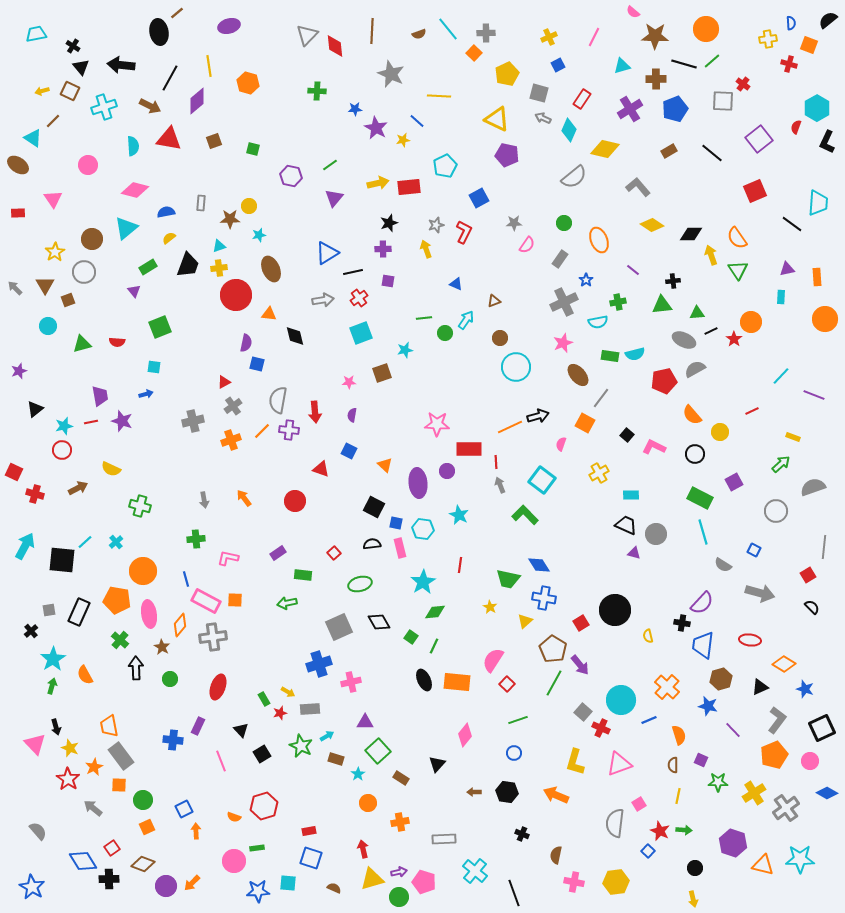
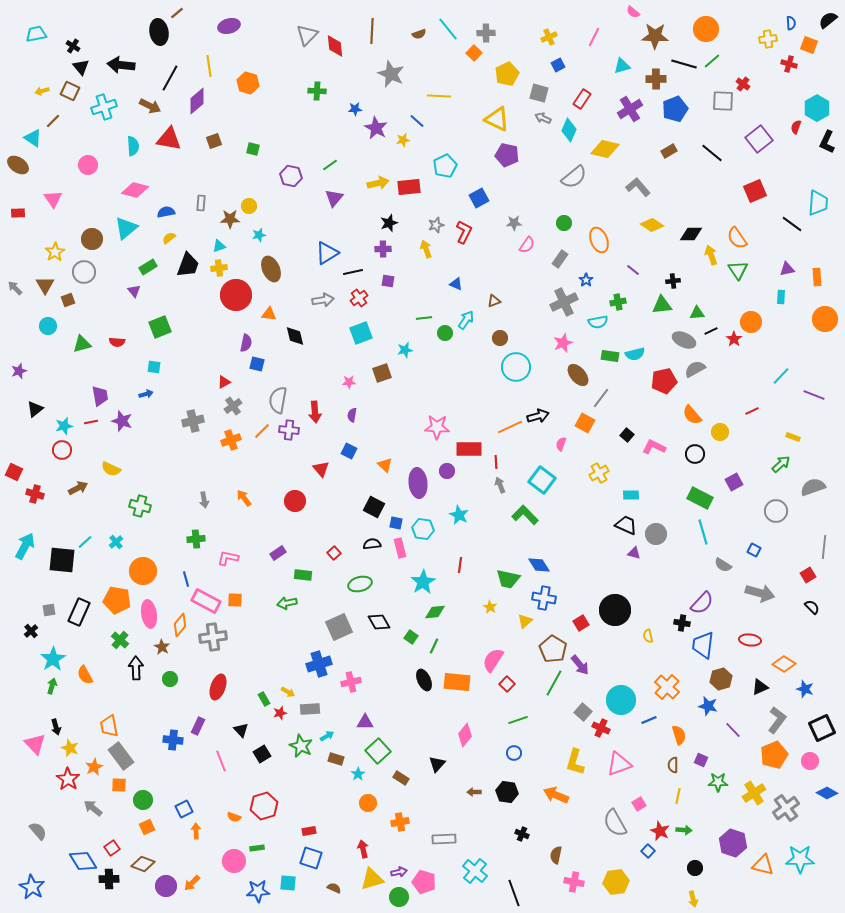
pink star at (437, 424): moved 3 px down
red triangle at (321, 469): rotated 30 degrees clockwise
gray semicircle at (615, 823): rotated 36 degrees counterclockwise
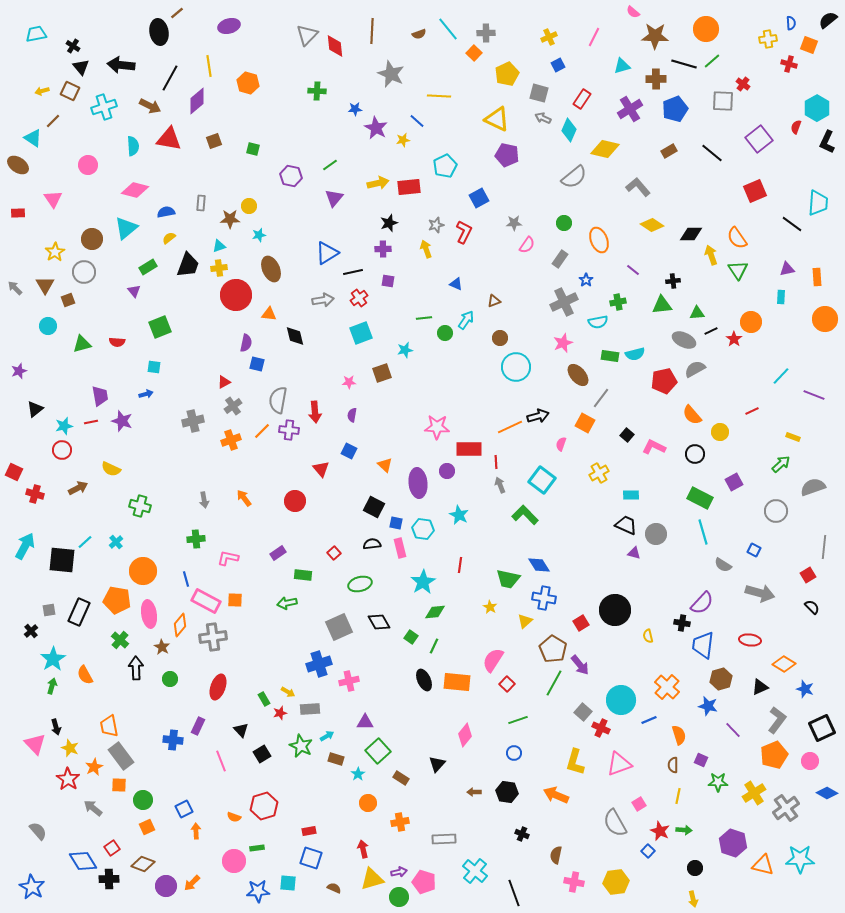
pink cross at (351, 682): moved 2 px left, 1 px up
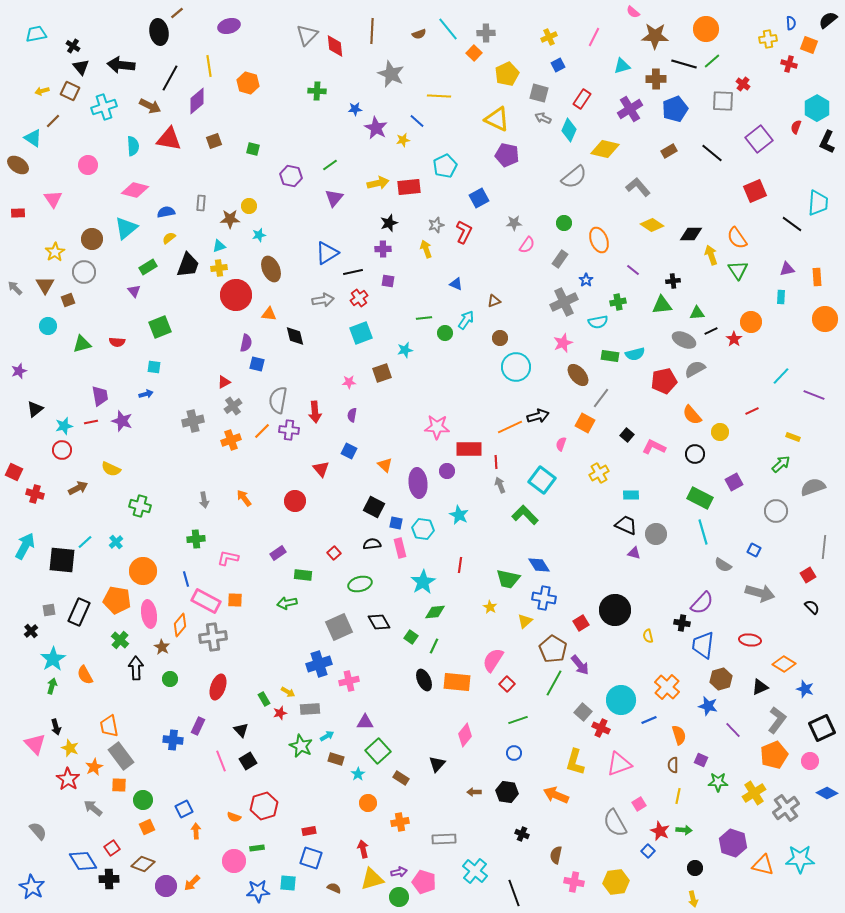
black square at (262, 754): moved 14 px left, 7 px down
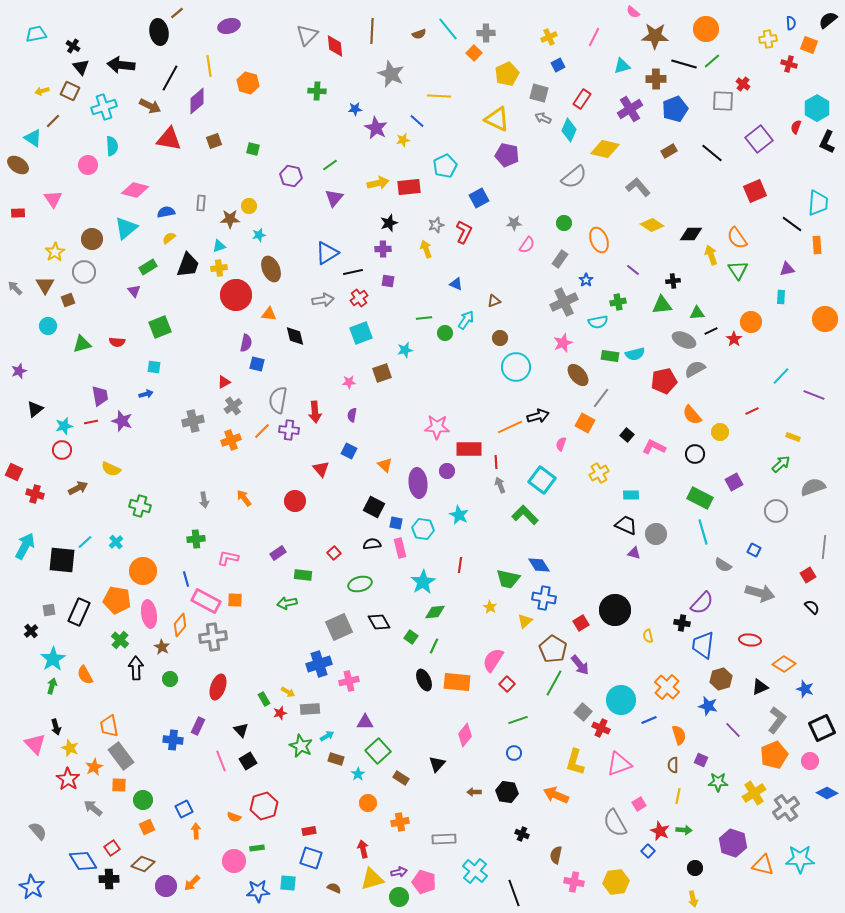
cyan semicircle at (133, 146): moved 21 px left
orange rectangle at (817, 277): moved 32 px up
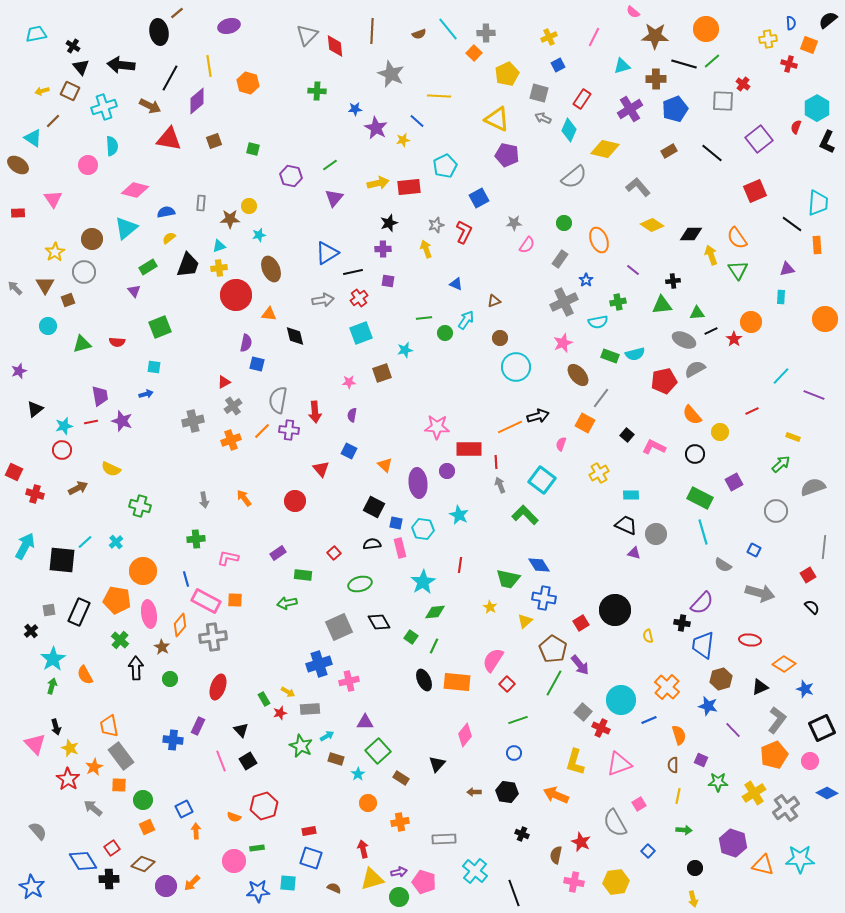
green rectangle at (610, 356): rotated 12 degrees clockwise
red star at (660, 831): moved 79 px left, 11 px down
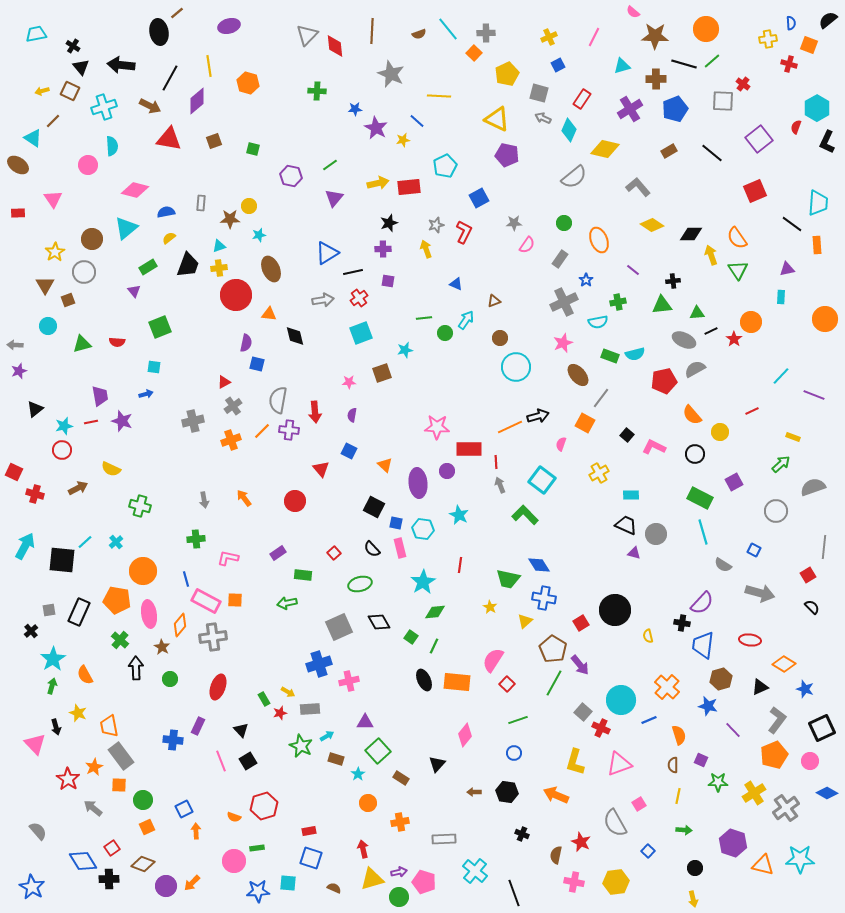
gray arrow at (15, 288): moved 57 px down; rotated 42 degrees counterclockwise
black semicircle at (372, 544): moved 5 px down; rotated 126 degrees counterclockwise
yellow star at (70, 748): moved 8 px right, 35 px up
